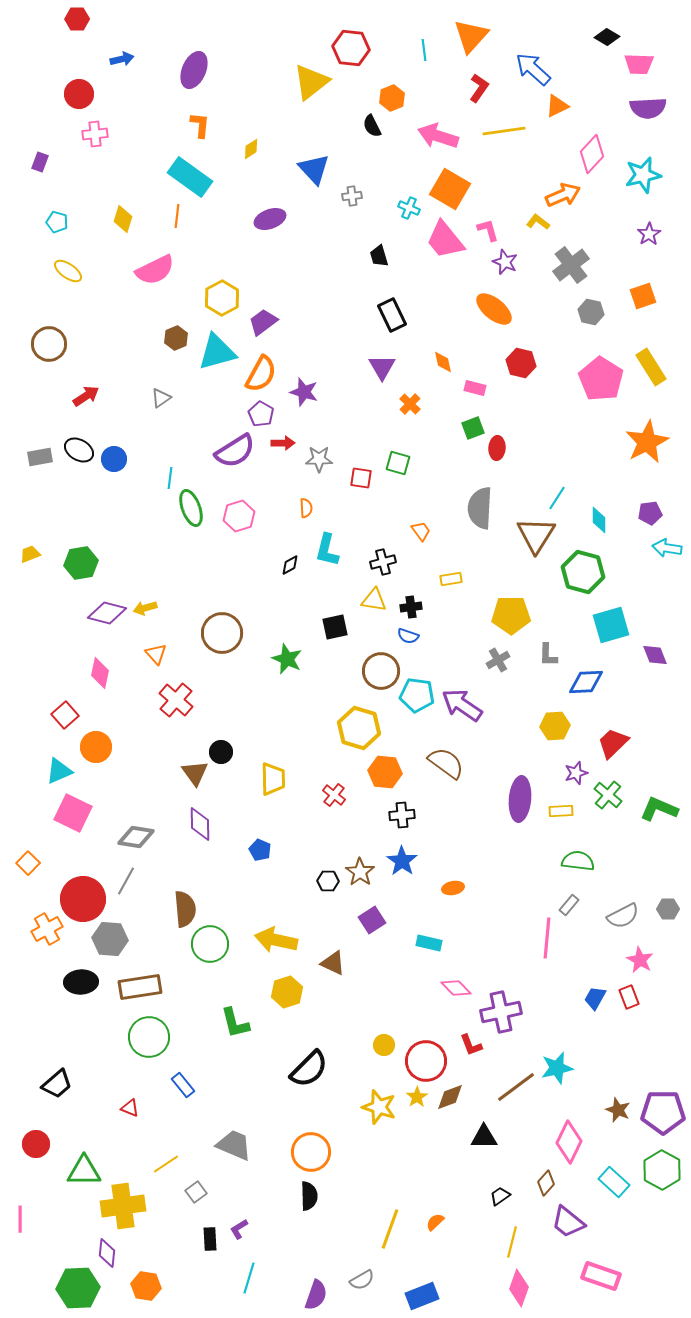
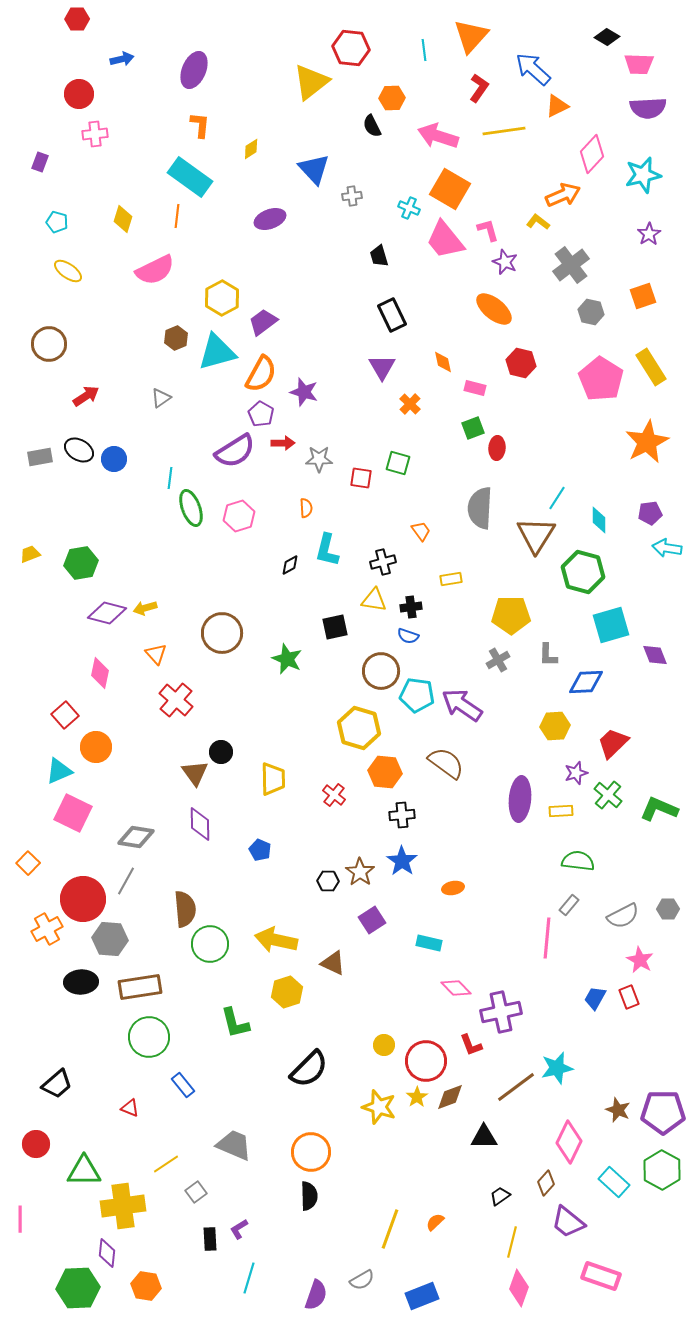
orange hexagon at (392, 98): rotated 20 degrees clockwise
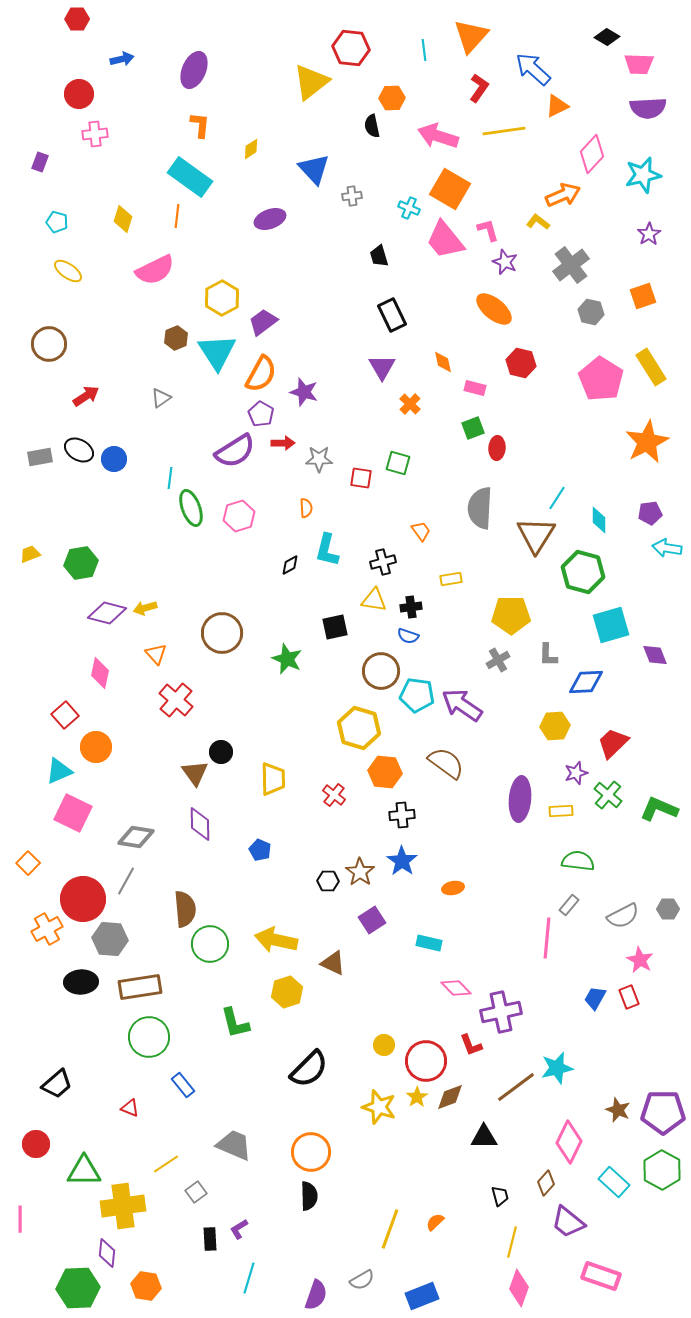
black semicircle at (372, 126): rotated 15 degrees clockwise
cyan triangle at (217, 352): rotated 48 degrees counterclockwise
black trapezoid at (500, 1196): rotated 110 degrees clockwise
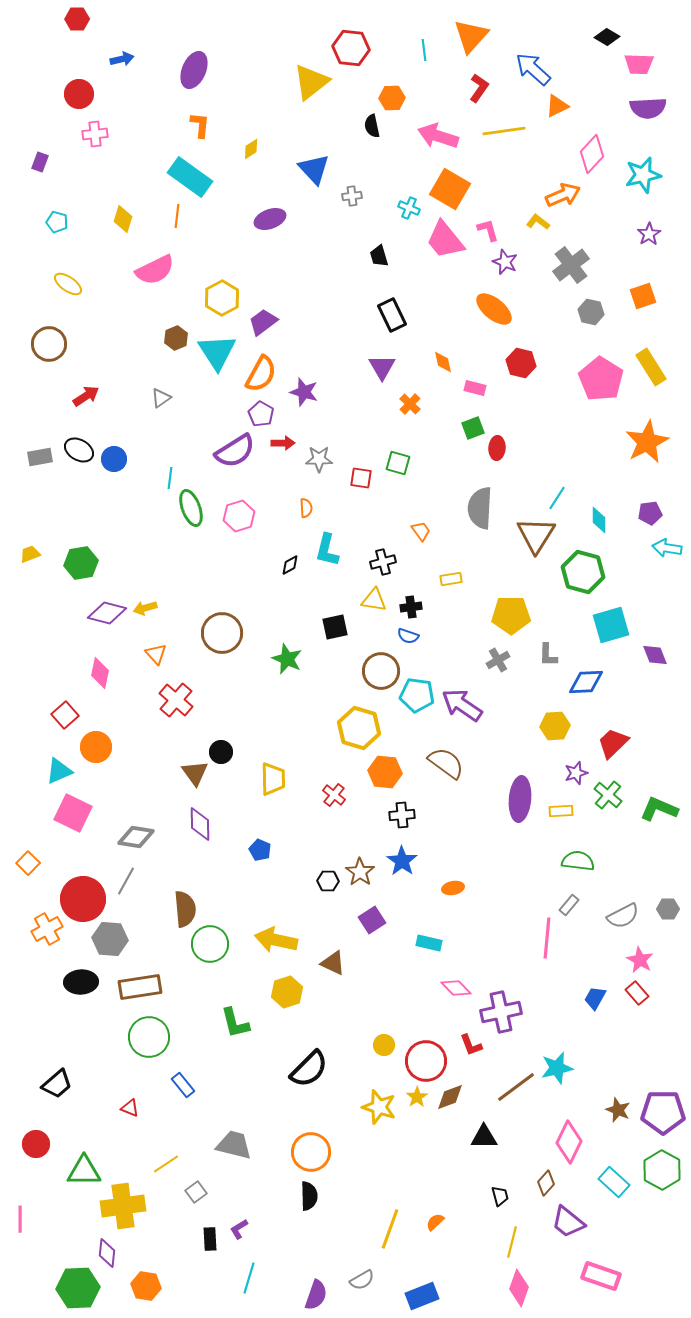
yellow ellipse at (68, 271): moved 13 px down
red rectangle at (629, 997): moved 8 px right, 4 px up; rotated 20 degrees counterclockwise
gray trapezoid at (234, 1145): rotated 9 degrees counterclockwise
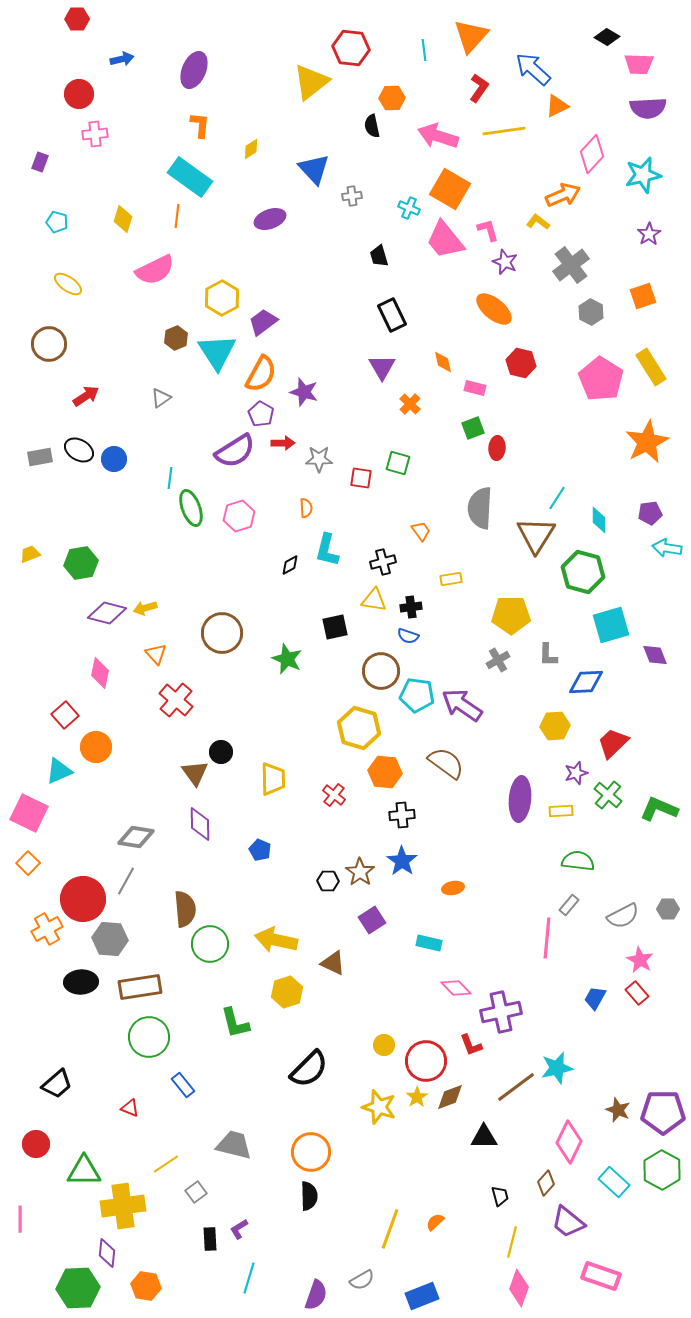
gray hexagon at (591, 312): rotated 15 degrees clockwise
pink square at (73, 813): moved 44 px left
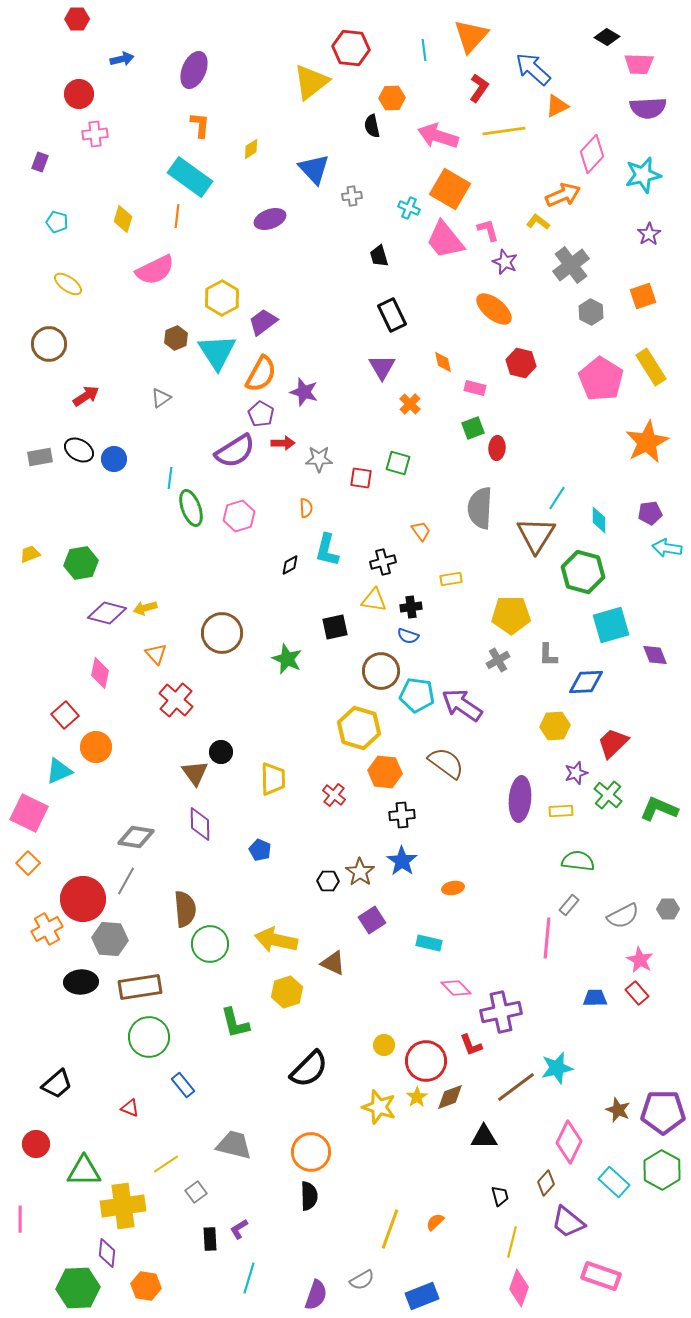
blue trapezoid at (595, 998): rotated 60 degrees clockwise
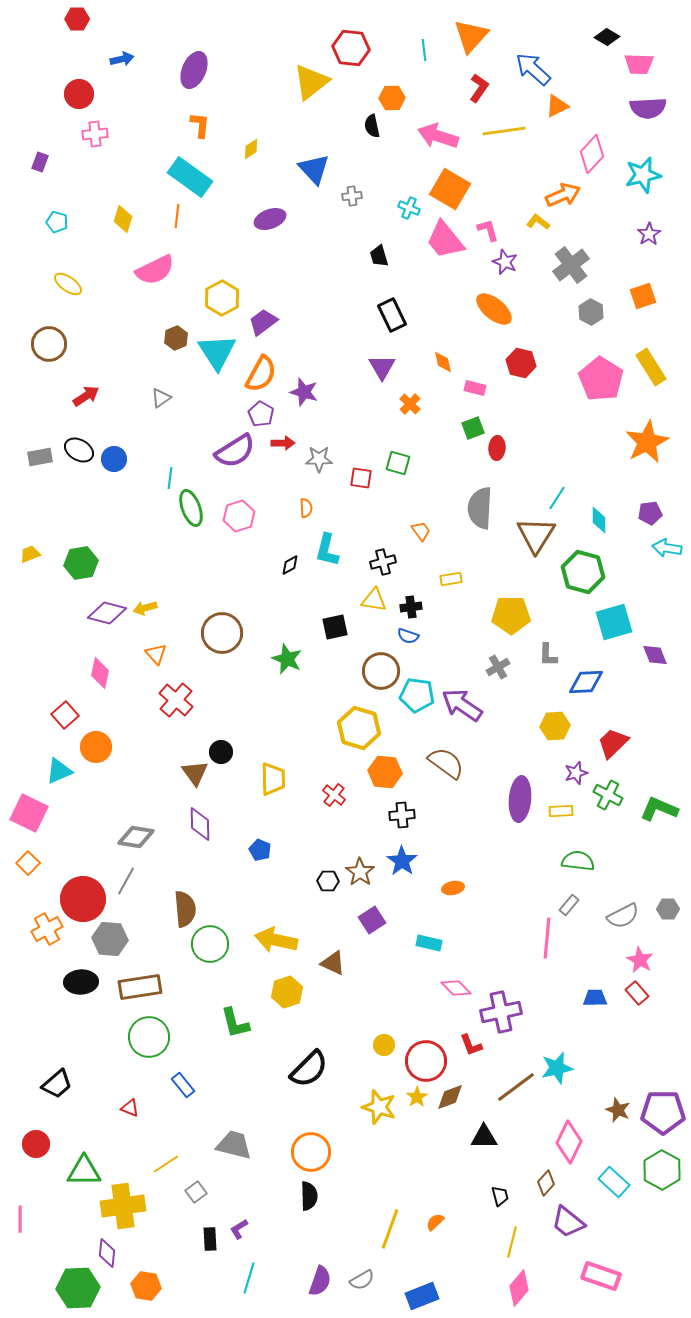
cyan square at (611, 625): moved 3 px right, 3 px up
gray cross at (498, 660): moved 7 px down
green cross at (608, 795): rotated 12 degrees counterclockwise
pink diamond at (519, 1288): rotated 21 degrees clockwise
purple semicircle at (316, 1295): moved 4 px right, 14 px up
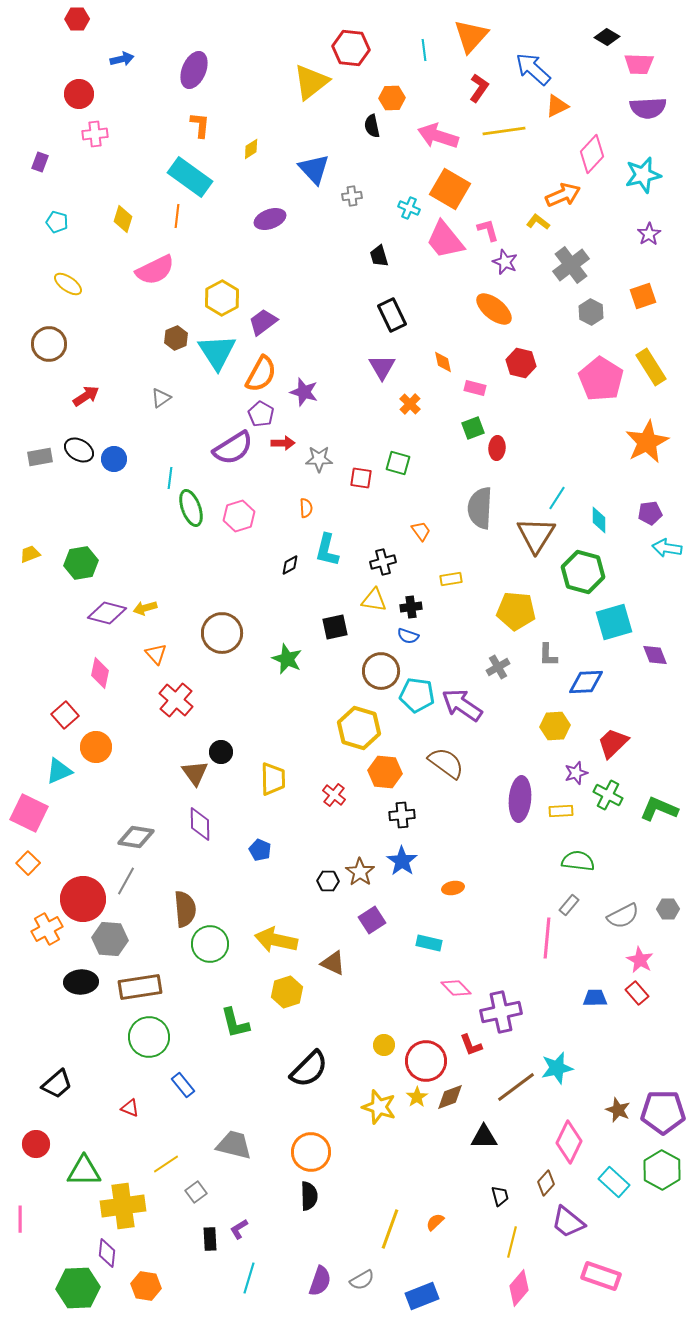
purple semicircle at (235, 451): moved 2 px left, 3 px up
yellow pentagon at (511, 615): moved 5 px right, 4 px up; rotated 6 degrees clockwise
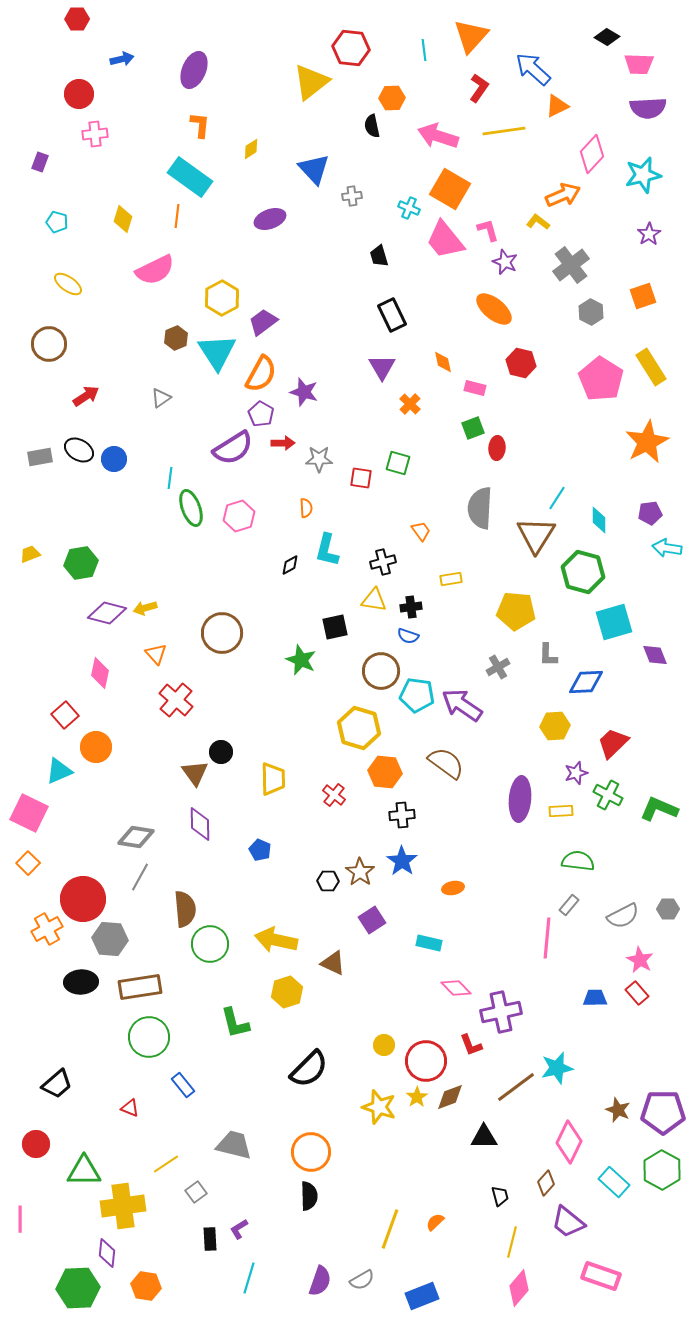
green star at (287, 659): moved 14 px right, 1 px down
gray line at (126, 881): moved 14 px right, 4 px up
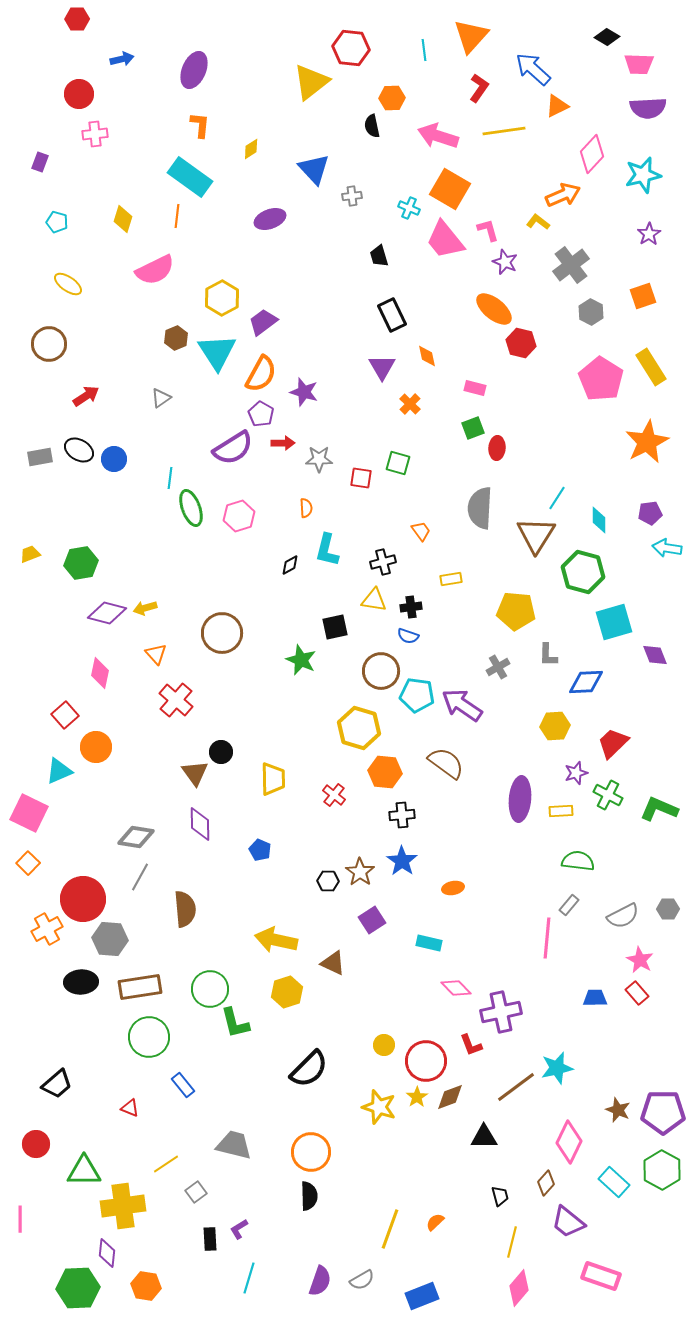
orange diamond at (443, 362): moved 16 px left, 6 px up
red hexagon at (521, 363): moved 20 px up
green circle at (210, 944): moved 45 px down
